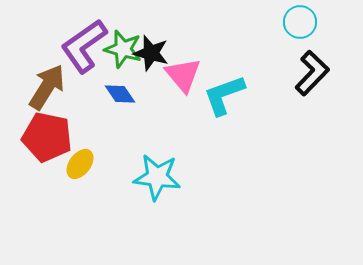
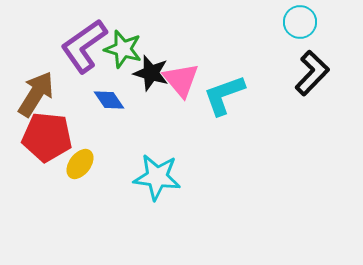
black star: moved 20 px down
pink triangle: moved 2 px left, 5 px down
brown arrow: moved 11 px left, 7 px down
blue diamond: moved 11 px left, 6 px down
red pentagon: rotated 6 degrees counterclockwise
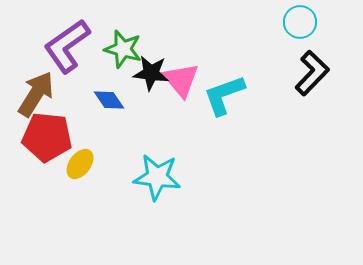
purple L-shape: moved 17 px left
black star: rotated 9 degrees counterclockwise
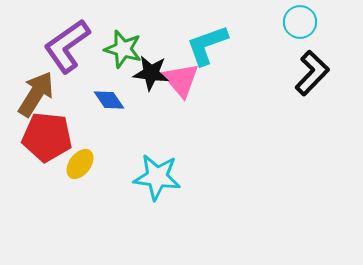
cyan L-shape: moved 17 px left, 50 px up
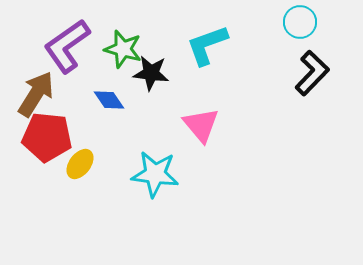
pink triangle: moved 20 px right, 45 px down
cyan star: moved 2 px left, 3 px up
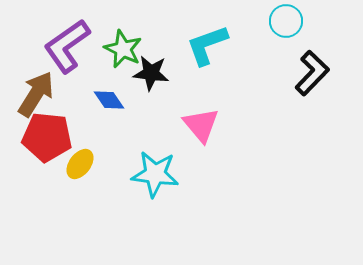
cyan circle: moved 14 px left, 1 px up
green star: rotated 9 degrees clockwise
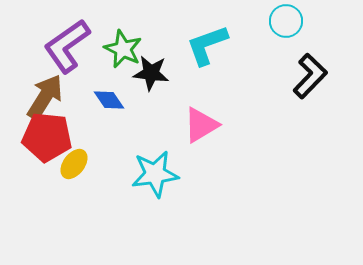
black L-shape: moved 2 px left, 3 px down
brown arrow: moved 9 px right, 3 px down
pink triangle: rotated 39 degrees clockwise
yellow ellipse: moved 6 px left
cyan star: rotated 15 degrees counterclockwise
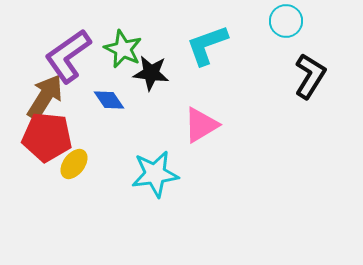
purple L-shape: moved 1 px right, 10 px down
black L-shape: rotated 12 degrees counterclockwise
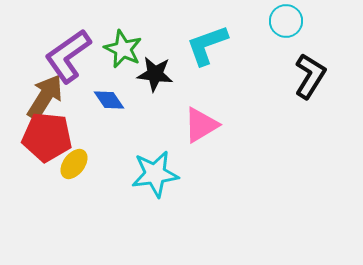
black star: moved 4 px right, 1 px down
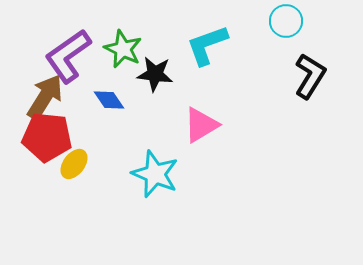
cyan star: rotated 30 degrees clockwise
